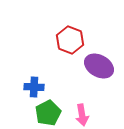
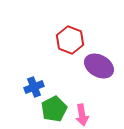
blue cross: rotated 24 degrees counterclockwise
green pentagon: moved 6 px right, 4 px up
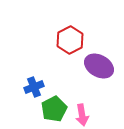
red hexagon: rotated 12 degrees clockwise
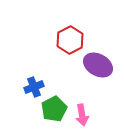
purple ellipse: moved 1 px left, 1 px up
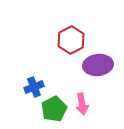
red hexagon: moved 1 px right
purple ellipse: rotated 36 degrees counterclockwise
pink arrow: moved 11 px up
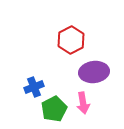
purple ellipse: moved 4 px left, 7 px down
pink arrow: moved 1 px right, 1 px up
